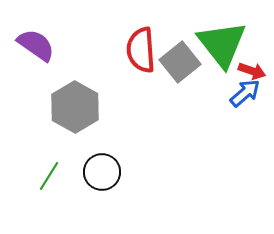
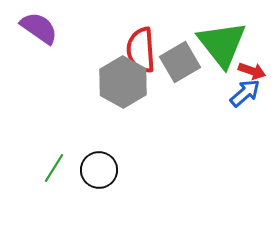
purple semicircle: moved 3 px right, 17 px up
gray square: rotated 9 degrees clockwise
gray hexagon: moved 48 px right, 25 px up
black circle: moved 3 px left, 2 px up
green line: moved 5 px right, 8 px up
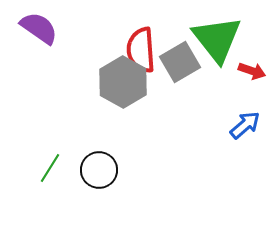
green triangle: moved 5 px left, 5 px up
blue arrow: moved 32 px down
green line: moved 4 px left
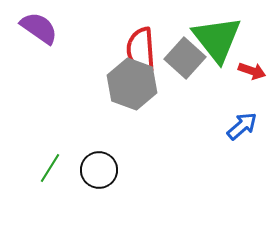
gray square: moved 5 px right, 4 px up; rotated 18 degrees counterclockwise
gray hexagon: moved 9 px right, 2 px down; rotated 9 degrees counterclockwise
blue arrow: moved 3 px left, 1 px down
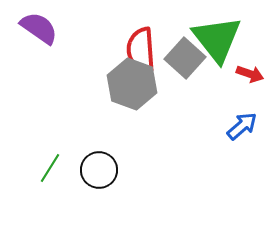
red arrow: moved 2 px left, 3 px down
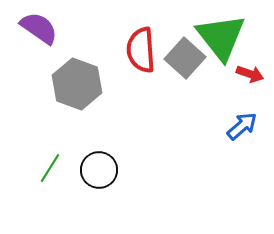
green triangle: moved 4 px right, 2 px up
gray hexagon: moved 55 px left
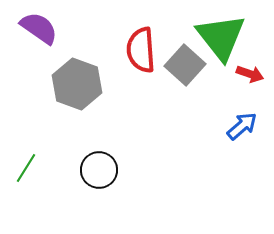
gray square: moved 7 px down
green line: moved 24 px left
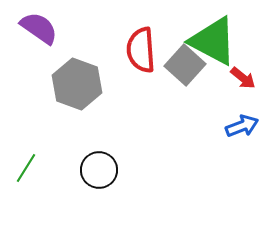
green triangle: moved 8 px left, 4 px down; rotated 24 degrees counterclockwise
red arrow: moved 7 px left, 4 px down; rotated 20 degrees clockwise
blue arrow: rotated 20 degrees clockwise
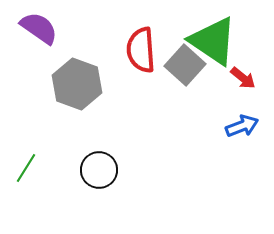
green triangle: rotated 6 degrees clockwise
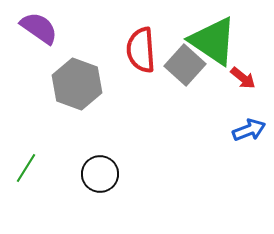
blue arrow: moved 7 px right, 4 px down
black circle: moved 1 px right, 4 px down
